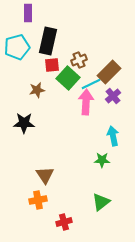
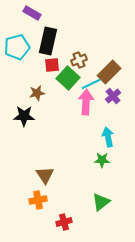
purple rectangle: moved 4 px right; rotated 60 degrees counterclockwise
brown star: moved 3 px down
black star: moved 7 px up
cyan arrow: moved 5 px left, 1 px down
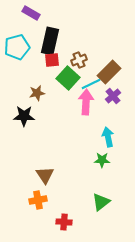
purple rectangle: moved 1 px left
black rectangle: moved 2 px right
red square: moved 5 px up
red cross: rotated 21 degrees clockwise
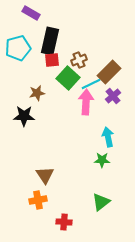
cyan pentagon: moved 1 px right, 1 px down
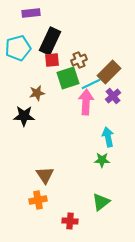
purple rectangle: rotated 36 degrees counterclockwise
black rectangle: rotated 12 degrees clockwise
green square: rotated 30 degrees clockwise
red cross: moved 6 px right, 1 px up
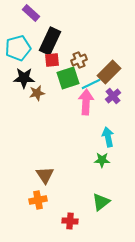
purple rectangle: rotated 48 degrees clockwise
black star: moved 38 px up
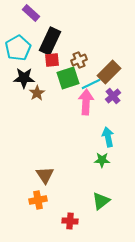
cyan pentagon: rotated 15 degrees counterclockwise
brown star: rotated 21 degrees counterclockwise
green triangle: moved 1 px up
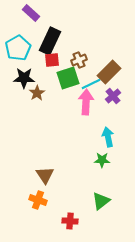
orange cross: rotated 30 degrees clockwise
